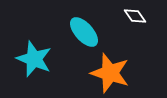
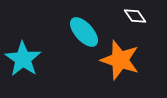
cyan star: moved 11 px left; rotated 12 degrees clockwise
orange star: moved 10 px right, 13 px up
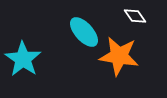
orange star: moved 1 px left, 4 px up; rotated 9 degrees counterclockwise
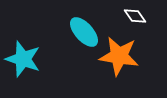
cyan star: rotated 15 degrees counterclockwise
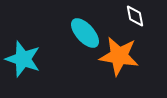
white diamond: rotated 25 degrees clockwise
cyan ellipse: moved 1 px right, 1 px down
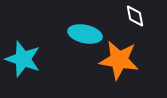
cyan ellipse: moved 1 px down; rotated 36 degrees counterclockwise
orange star: moved 4 px down
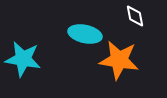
cyan star: rotated 9 degrees counterclockwise
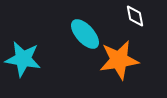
cyan ellipse: rotated 36 degrees clockwise
orange star: rotated 18 degrees counterclockwise
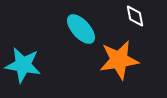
cyan ellipse: moved 4 px left, 5 px up
cyan star: moved 6 px down
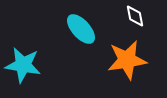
orange star: moved 8 px right
